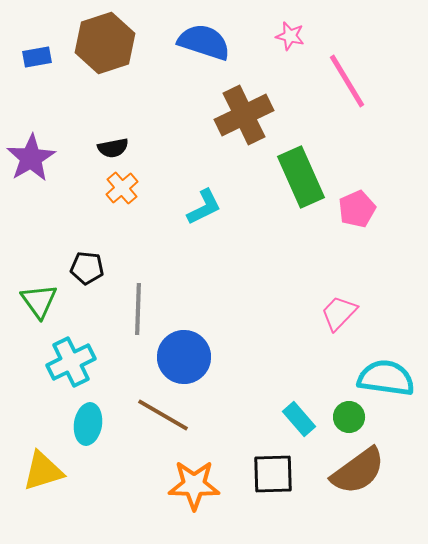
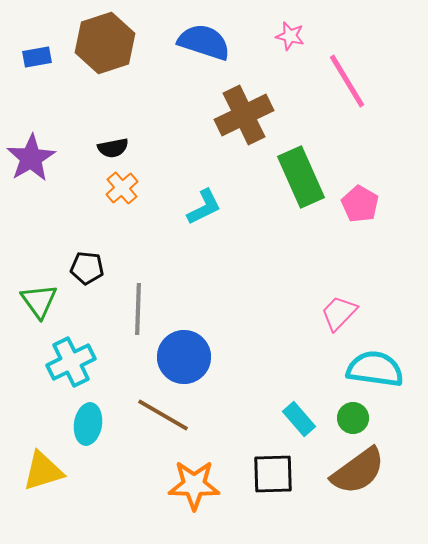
pink pentagon: moved 3 px right, 5 px up; rotated 18 degrees counterclockwise
cyan semicircle: moved 11 px left, 9 px up
green circle: moved 4 px right, 1 px down
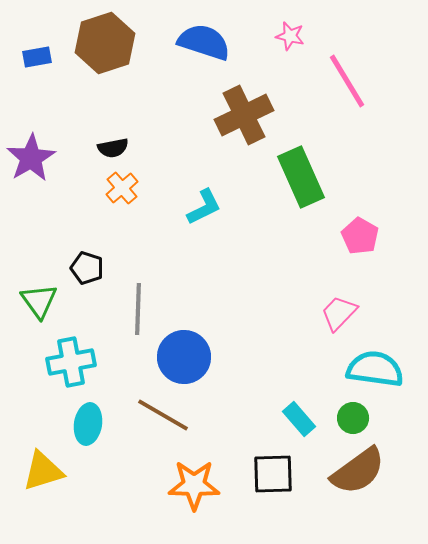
pink pentagon: moved 32 px down
black pentagon: rotated 12 degrees clockwise
cyan cross: rotated 15 degrees clockwise
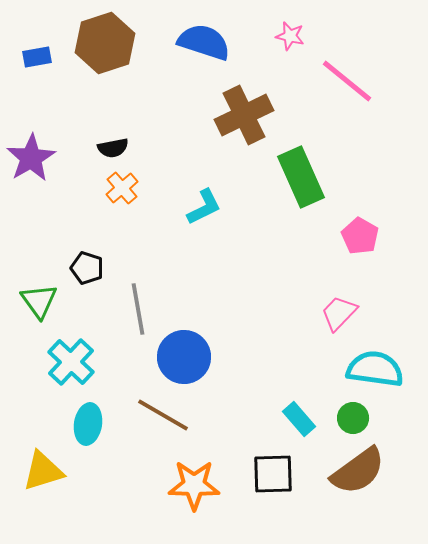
pink line: rotated 20 degrees counterclockwise
gray line: rotated 12 degrees counterclockwise
cyan cross: rotated 36 degrees counterclockwise
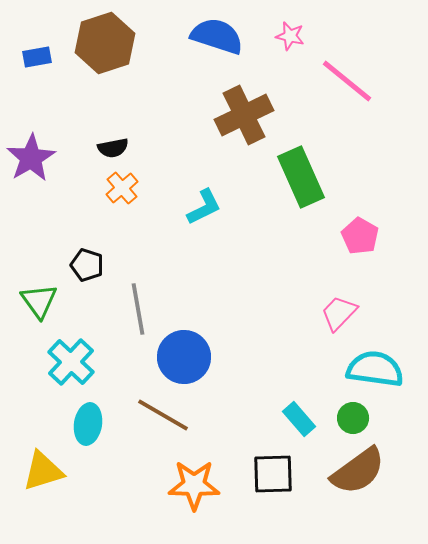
blue semicircle: moved 13 px right, 6 px up
black pentagon: moved 3 px up
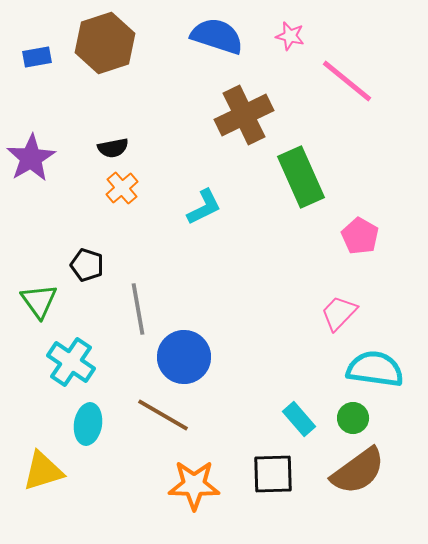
cyan cross: rotated 9 degrees counterclockwise
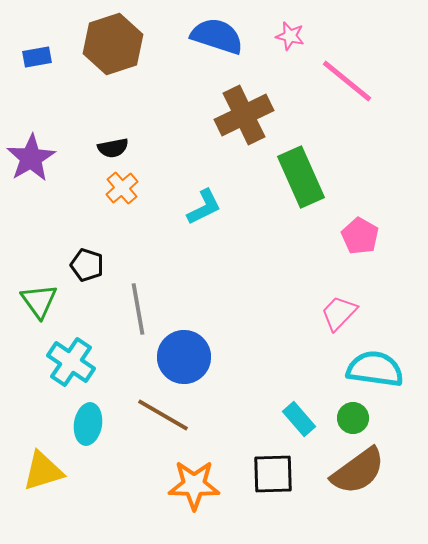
brown hexagon: moved 8 px right, 1 px down
